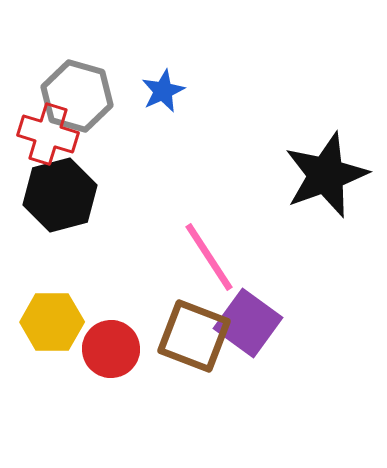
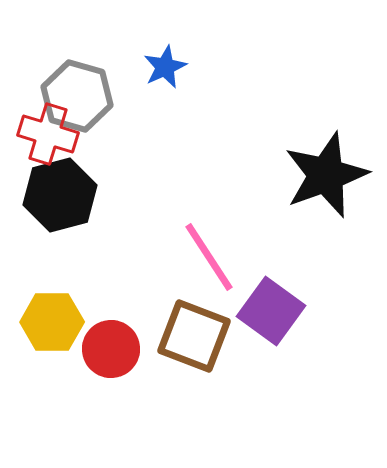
blue star: moved 2 px right, 24 px up
purple square: moved 23 px right, 12 px up
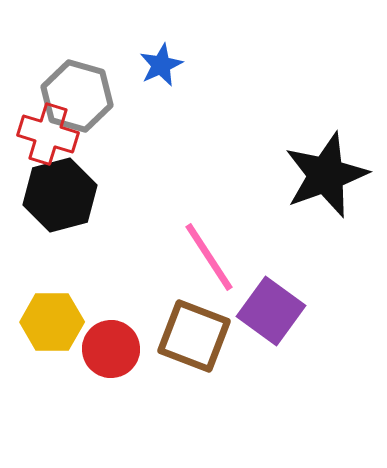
blue star: moved 4 px left, 2 px up
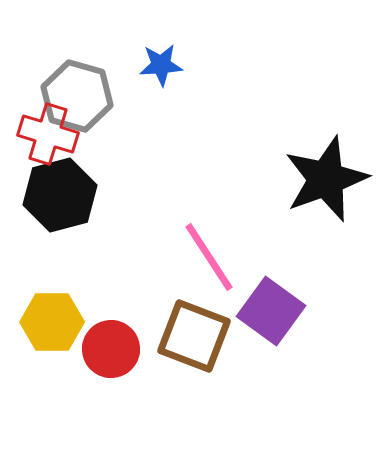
blue star: rotated 21 degrees clockwise
black star: moved 4 px down
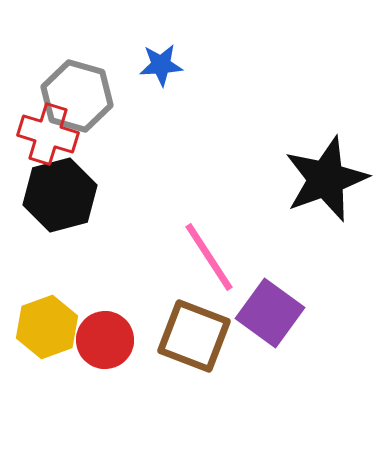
purple square: moved 1 px left, 2 px down
yellow hexagon: moved 5 px left, 5 px down; rotated 20 degrees counterclockwise
red circle: moved 6 px left, 9 px up
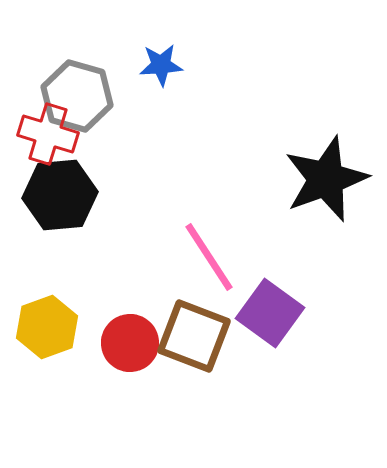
black hexagon: rotated 10 degrees clockwise
red circle: moved 25 px right, 3 px down
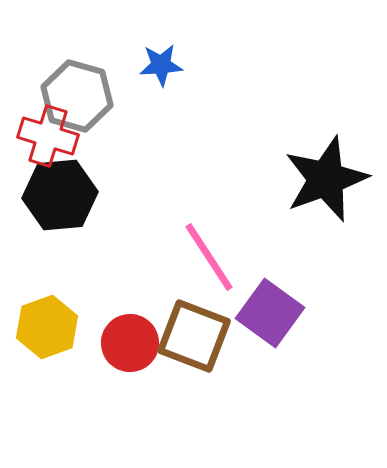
red cross: moved 2 px down
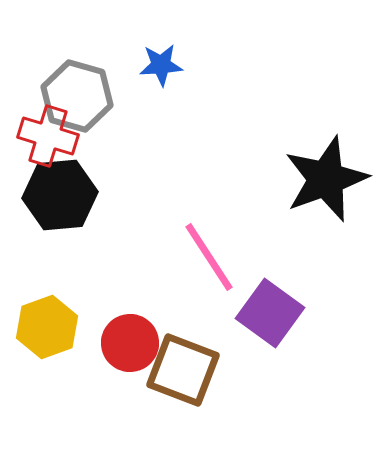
brown square: moved 11 px left, 34 px down
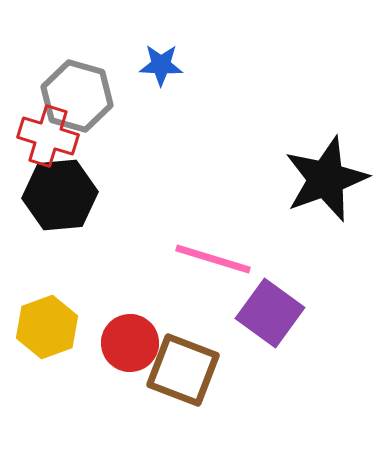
blue star: rotated 6 degrees clockwise
pink line: moved 4 px right, 2 px down; rotated 40 degrees counterclockwise
